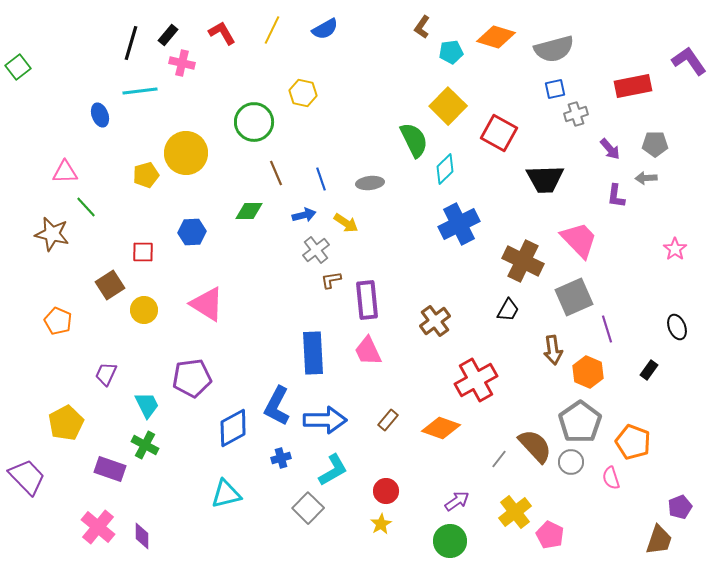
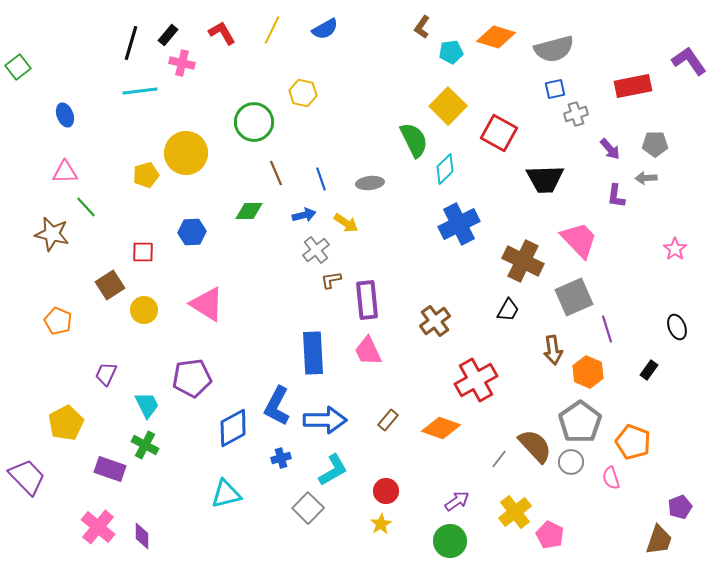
blue ellipse at (100, 115): moved 35 px left
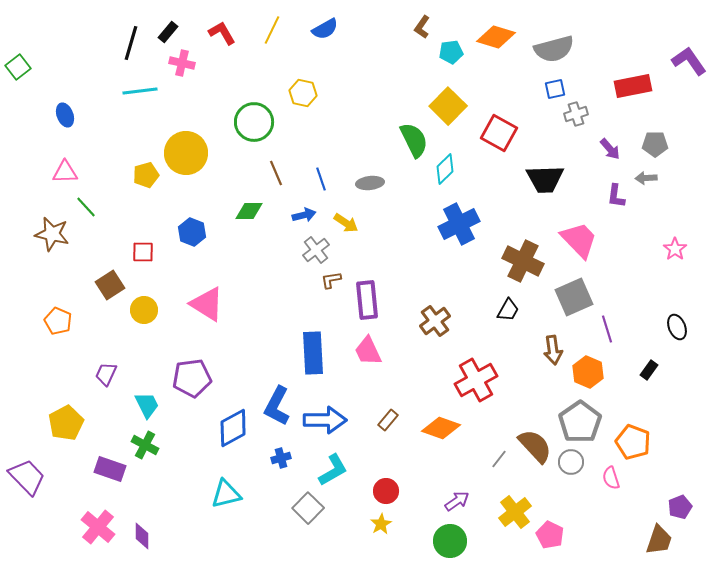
black rectangle at (168, 35): moved 3 px up
blue hexagon at (192, 232): rotated 24 degrees clockwise
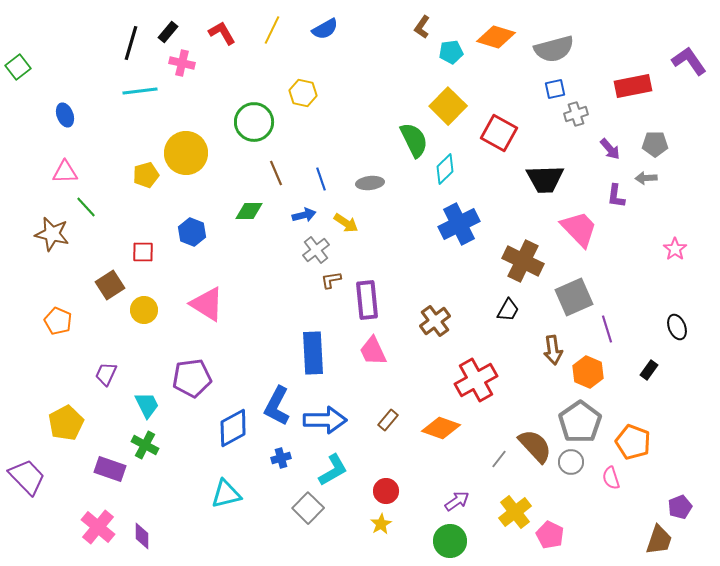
pink trapezoid at (579, 240): moved 11 px up
pink trapezoid at (368, 351): moved 5 px right
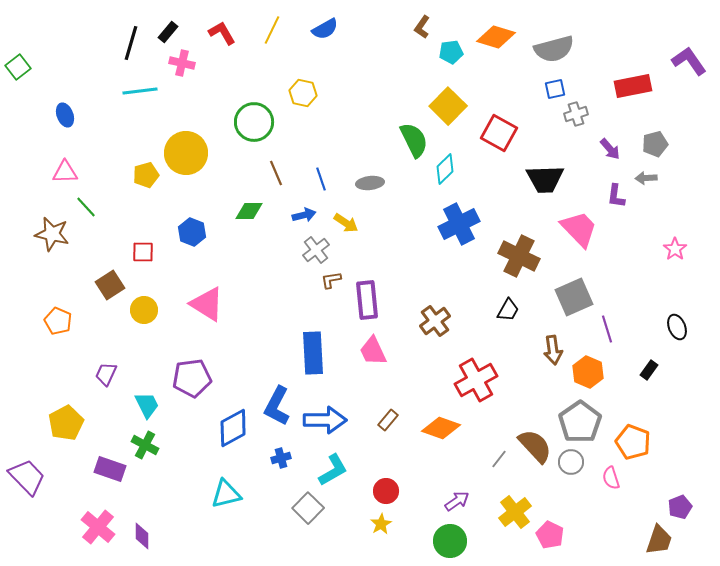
gray pentagon at (655, 144): rotated 15 degrees counterclockwise
brown cross at (523, 261): moved 4 px left, 5 px up
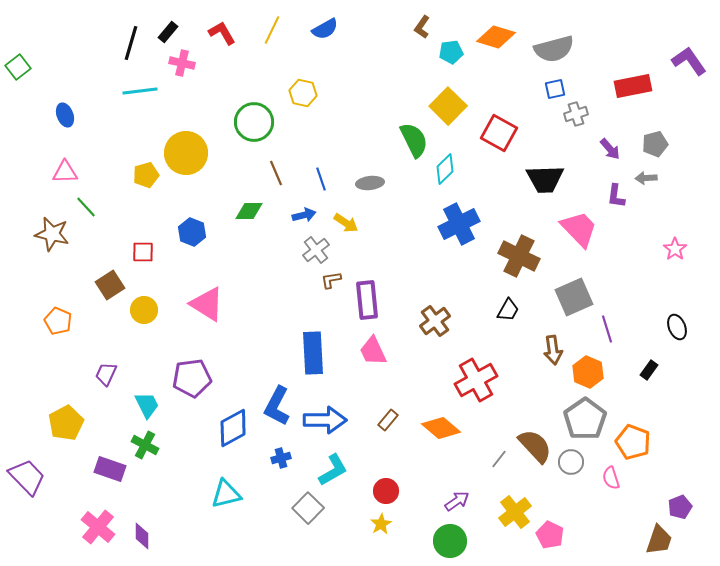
gray pentagon at (580, 422): moved 5 px right, 3 px up
orange diamond at (441, 428): rotated 21 degrees clockwise
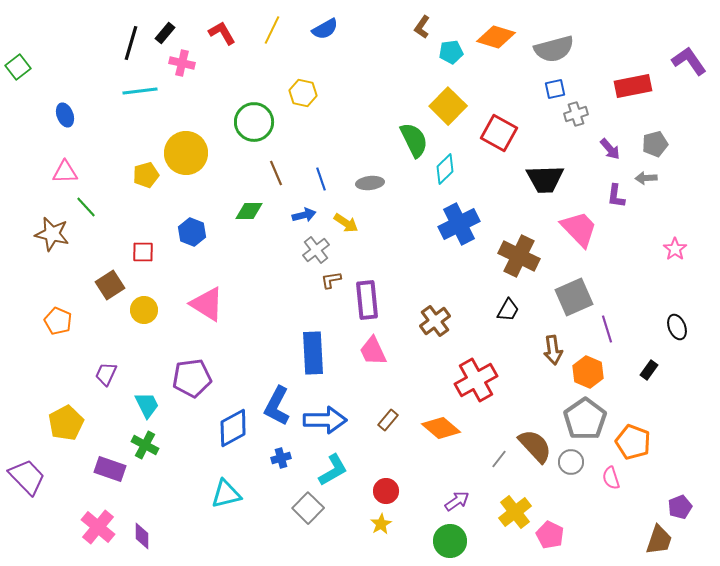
black rectangle at (168, 32): moved 3 px left, 1 px down
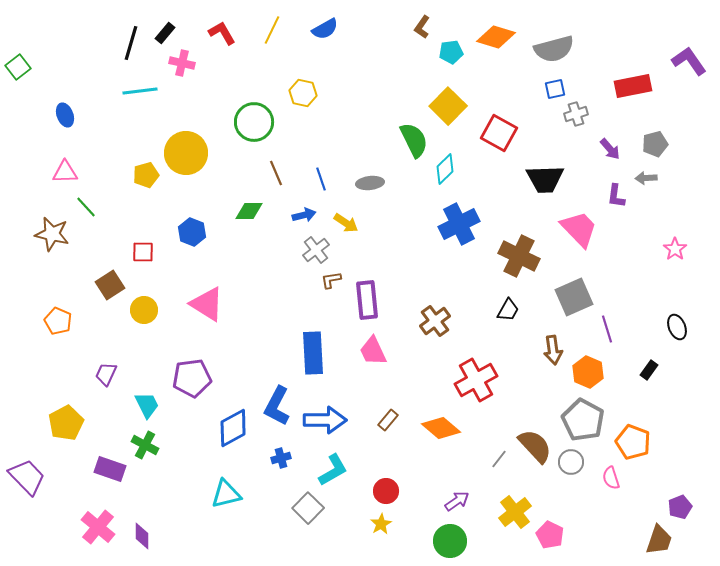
gray pentagon at (585, 419): moved 2 px left, 1 px down; rotated 9 degrees counterclockwise
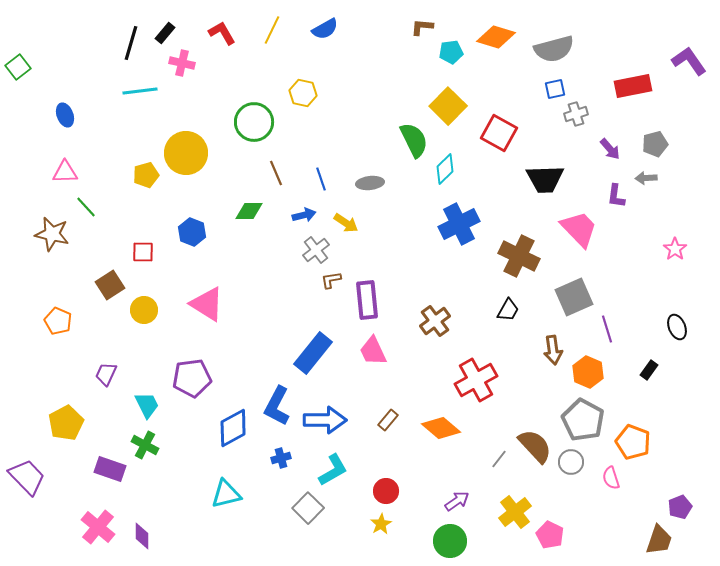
brown L-shape at (422, 27): rotated 60 degrees clockwise
blue rectangle at (313, 353): rotated 42 degrees clockwise
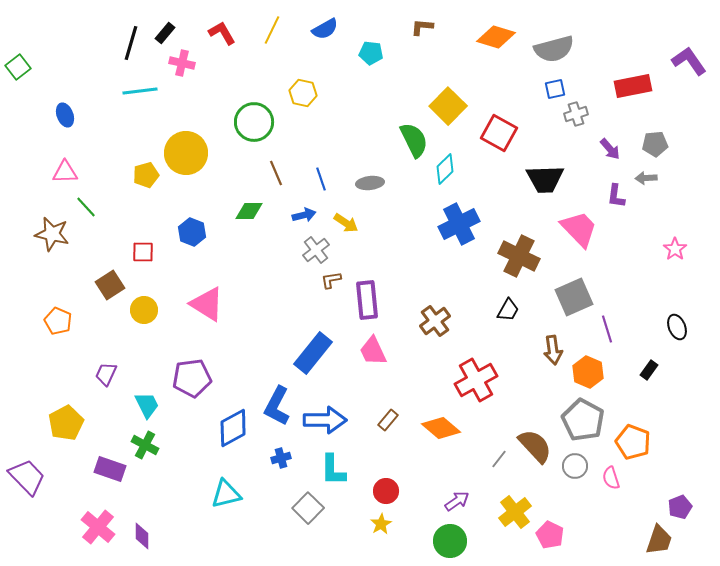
cyan pentagon at (451, 52): moved 80 px left, 1 px down; rotated 15 degrees clockwise
gray pentagon at (655, 144): rotated 10 degrees clockwise
gray circle at (571, 462): moved 4 px right, 4 px down
cyan L-shape at (333, 470): rotated 120 degrees clockwise
